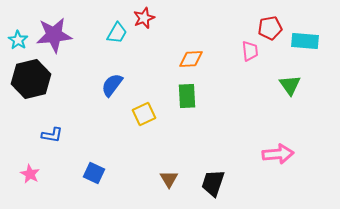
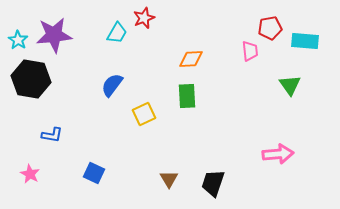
black hexagon: rotated 24 degrees clockwise
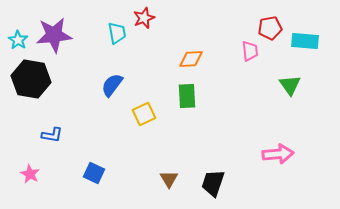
cyan trapezoid: rotated 40 degrees counterclockwise
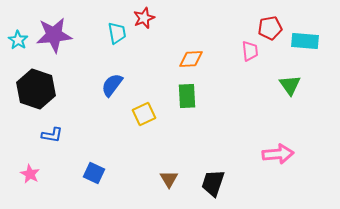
black hexagon: moved 5 px right, 10 px down; rotated 9 degrees clockwise
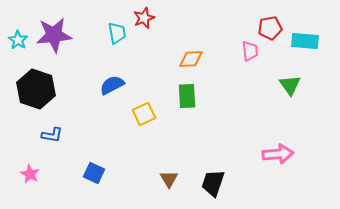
blue semicircle: rotated 25 degrees clockwise
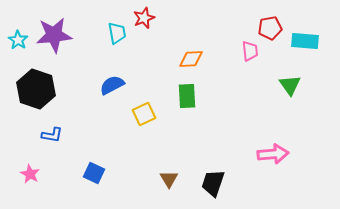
pink arrow: moved 5 px left
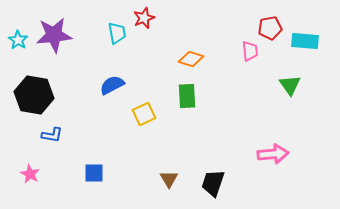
orange diamond: rotated 20 degrees clockwise
black hexagon: moved 2 px left, 6 px down; rotated 9 degrees counterclockwise
blue square: rotated 25 degrees counterclockwise
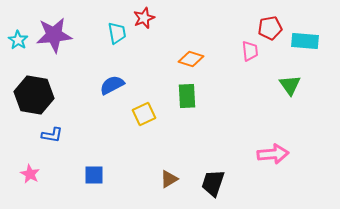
blue square: moved 2 px down
brown triangle: rotated 30 degrees clockwise
